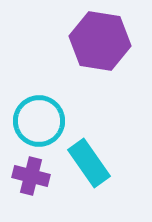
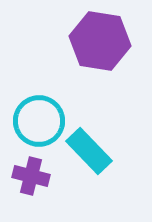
cyan rectangle: moved 12 px up; rotated 9 degrees counterclockwise
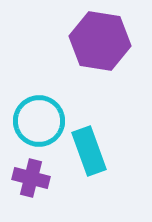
cyan rectangle: rotated 24 degrees clockwise
purple cross: moved 2 px down
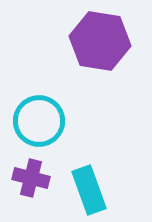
cyan rectangle: moved 39 px down
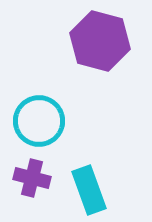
purple hexagon: rotated 6 degrees clockwise
purple cross: moved 1 px right
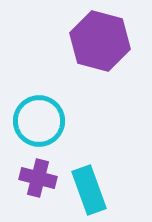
purple cross: moved 6 px right
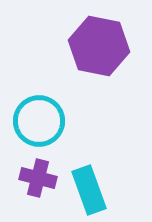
purple hexagon: moved 1 px left, 5 px down; rotated 4 degrees counterclockwise
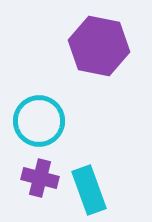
purple cross: moved 2 px right
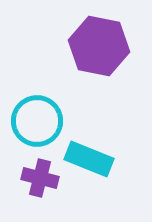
cyan circle: moved 2 px left
cyan rectangle: moved 31 px up; rotated 48 degrees counterclockwise
